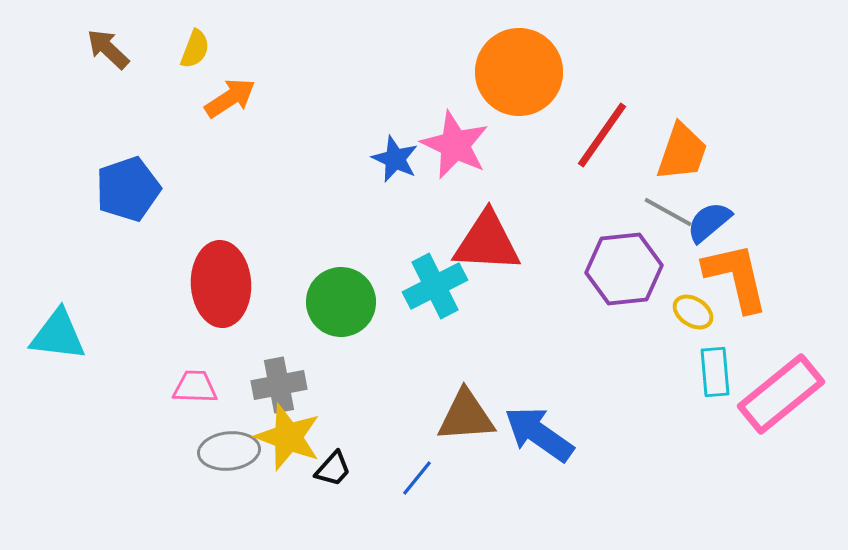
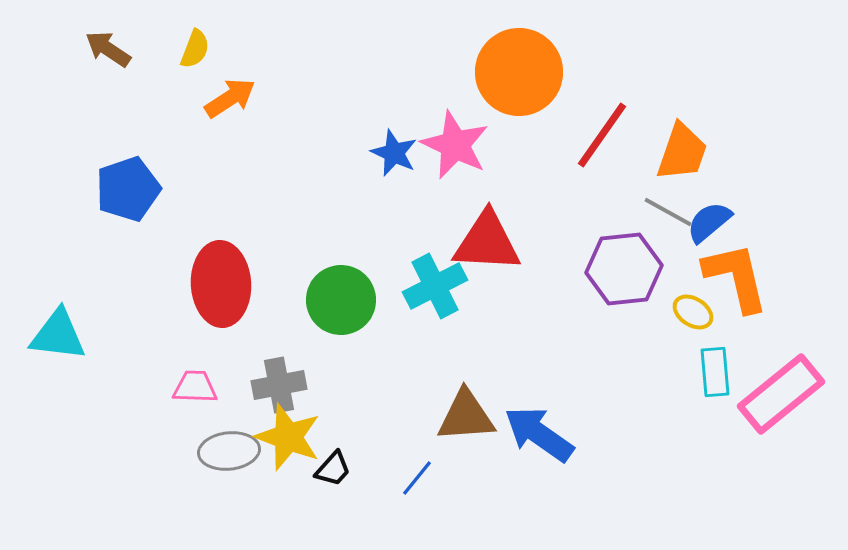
brown arrow: rotated 9 degrees counterclockwise
blue star: moved 1 px left, 6 px up
green circle: moved 2 px up
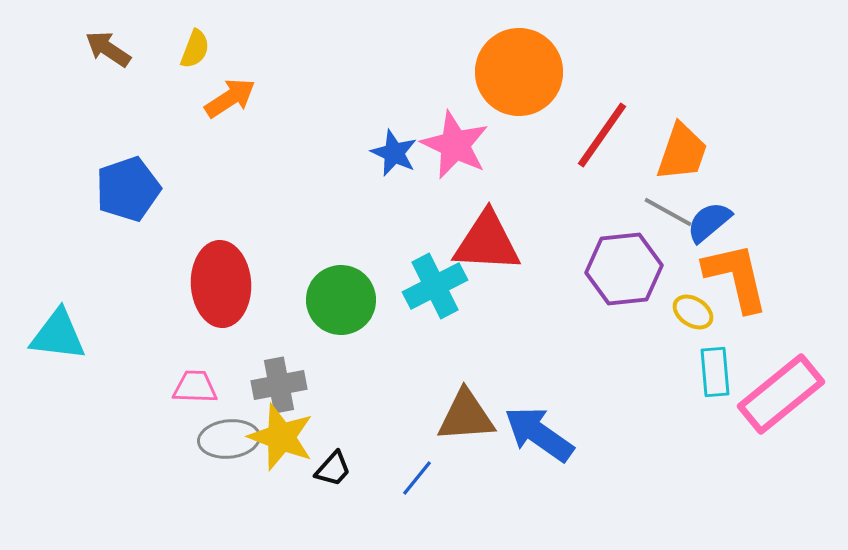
yellow star: moved 7 px left
gray ellipse: moved 12 px up
